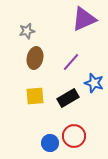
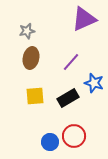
brown ellipse: moved 4 px left
blue circle: moved 1 px up
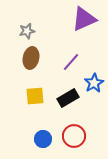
blue star: rotated 24 degrees clockwise
blue circle: moved 7 px left, 3 px up
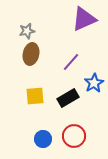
brown ellipse: moved 4 px up
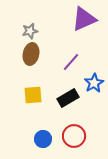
gray star: moved 3 px right
yellow square: moved 2 px left, 1 px up
